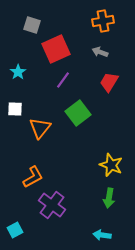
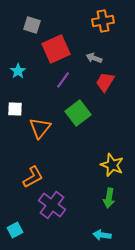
gray arrow: moved 6 px left, 6 px down
cyan star: moved 1 px up
red trapezoid: moved 4 px left
yellow star: moved 1 px right
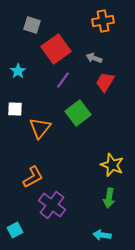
red square: rotated 12 degrees counterclockwise
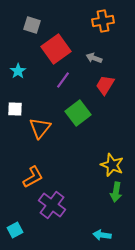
red trapezoid: moved 3 px down
green arrow: moved 7 px right, 6 px up
